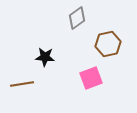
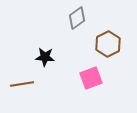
brown hexagon: rotated 15 degrees counterclockwise
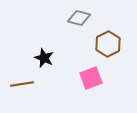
gray diamond: moved 2 px right; rotated 50 degrees clockwise
black star: moved 1 px left, 1 px down; rotated 18 degrees clockwise
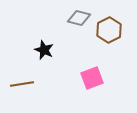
brown hexagon: moved 1 px right, 14 px up
black star: moved 8 px up
pink square: moved 1 px right
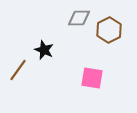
gray diamond: rotated 15 degrees counterclockwise
pink square: rotated 30 degrees clockwise
brown line: moved 4 px left, 14 px up; rotated 45 degrees counterclockwise
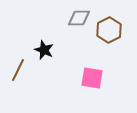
brown line: rotated 10 degrees counterclockwise
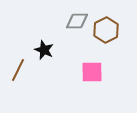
gray diamond: moved 2 px left, 3 px down
brown hexagon: moved 3 px left
pink square: moved 6 px up; rotated 10 degrees counterclockwise
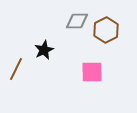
black star: rotated 24 degrees clockwise
brown line: moved 2 px left, 1 px up
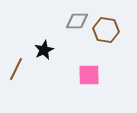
brown hexagon: rotated 25 degrees counterclockwise
pink square: moved 3 px left, 3 px down
